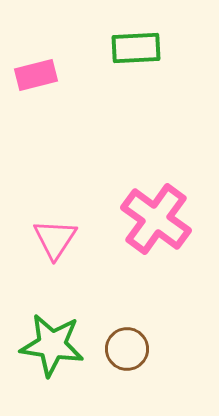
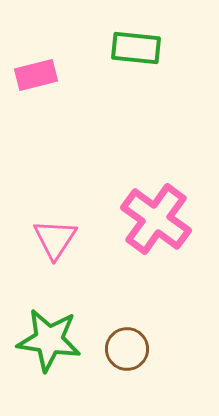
green rectangle: rotated 9 degrees clockwise
green star: moved 3 px left, 5 px up
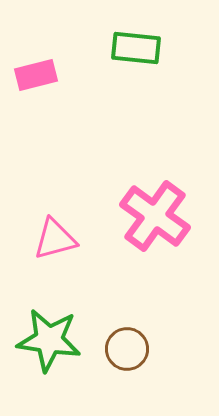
pink cross: moved 1 px left, 3 px up
pink triangle: rotated 42 degrees clockwise
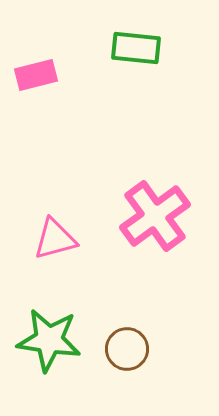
pink cross: rotated 18 degrees clockwise
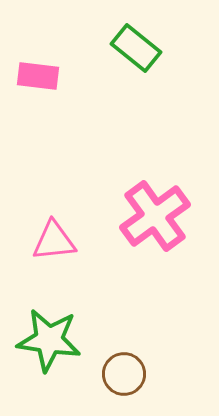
green rectangle: rotated 33 degrees clockwise
pink rectangle: moved 2 px right, 1 px down; rotated 21 degrees clockwise
pink triangle: moved 1 px left, 2 px down; rotated 9 degrees clockwise
brown circle: moved 3 px left, 25 px down
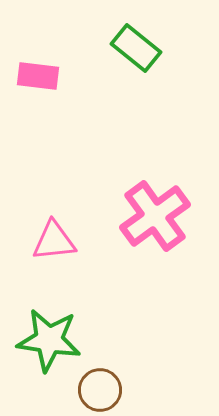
brown circle: moved 24 px left, 16 px down
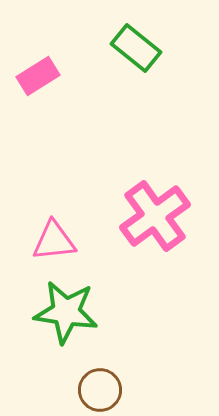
pink rectangle: rotated 39 degrees counterclockwise
green star: moved 17 px right, 28 px up
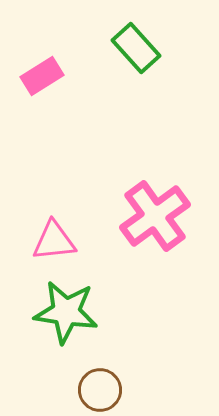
green rectangle: rotated 9 degrees clockwise
pink rectangle: moved 4 px right
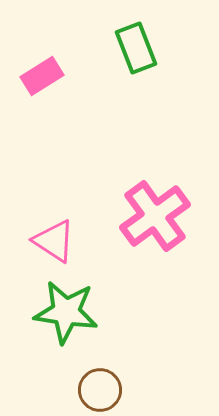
green rectangle: rotated 21 degrees clockwise
pink triangle: rotated 39 degrees clockwise
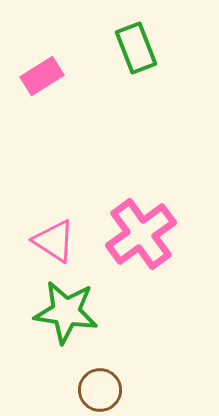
pink cross: moved 14 px left, 18 px down
